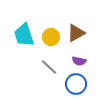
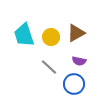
blue circle: moved 2 px left
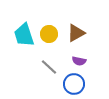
yellow circle: moved 2 px left, 3 px up
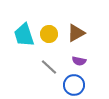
blue circle: moved 1 px down
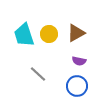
gray line: moved 11 px left, 7 px down
blue circle: moved 3 px right, 1 px down
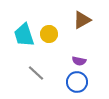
brown triangle: moved 6 px right, 13 px up
gray line: moved 2 px left, 1 px up
blue circle: moved 4 px up
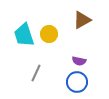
gray line: rotated 72 degrees clockwise
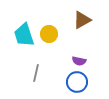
gray line: rotated 12 degrees counterclockwise
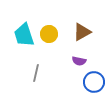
brown triangle: moved 12 px down
blue circle: moved 17 px right
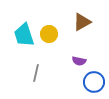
brown triangle: moved 10 px up
